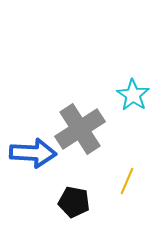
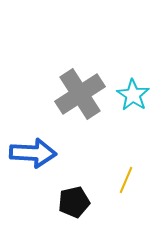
gray cross: moved 35 px up
yellow line: moved 1 px left, 1 px up
black pentagon: rotated 24 degrees counterclockwise
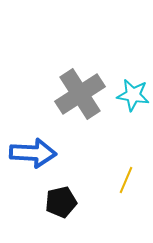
cyan star: rotated 24 degrees counterclockwise
black pentagon: moved 13 px left
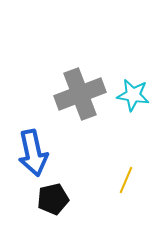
gray cross: rotated 12 degrees clockwise
blue arrow: rotated 75 degrees clockwise
black pentagon: moved 8 px left, 3 px up
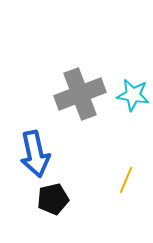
blue arrow: moved 2 px right, 1 px down
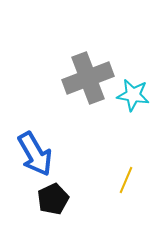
gray cross: moved 8 px right, 16 px up
blue arrow: rotated 18 degrees counterclockwise
black pentagon: rotated 12 degrees counterclockwise
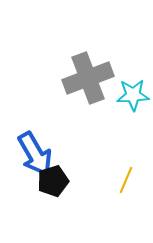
cyan star: rotated 12 degrees counterclockwise
black pentagon: moved 18 px up; rotated 8 degrees clockwise
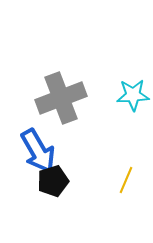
gray cross: moved 27 px left, 20 px down
blue arrow: moved 3 px right, 3 px up
